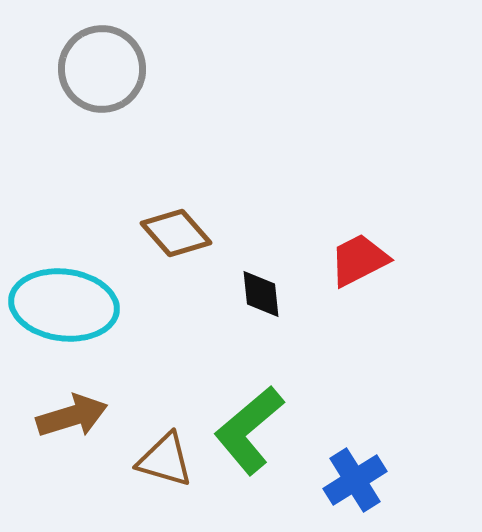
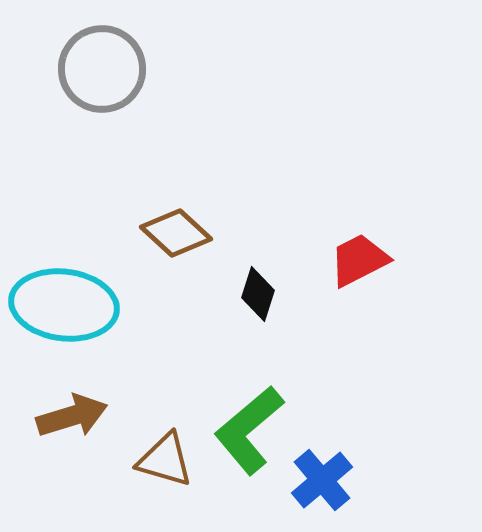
brown diamond: rotated 6 degrees counterclockwise
black diamond: moved 3 px left; rotated 24 degrees clockwise
blue cross: moved 33 px left; rotated 8 degrees counterclockwise
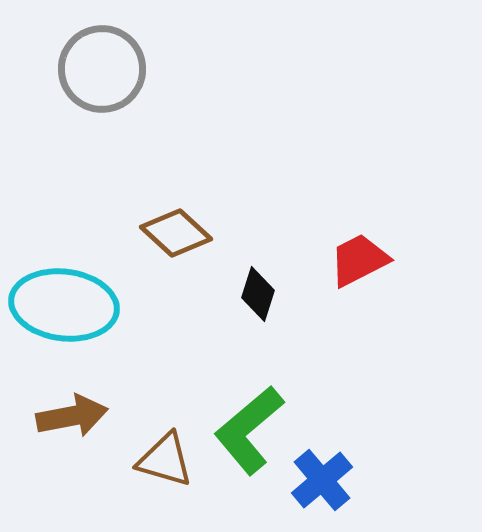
brown arrow: rotated 6 degrees clockwise
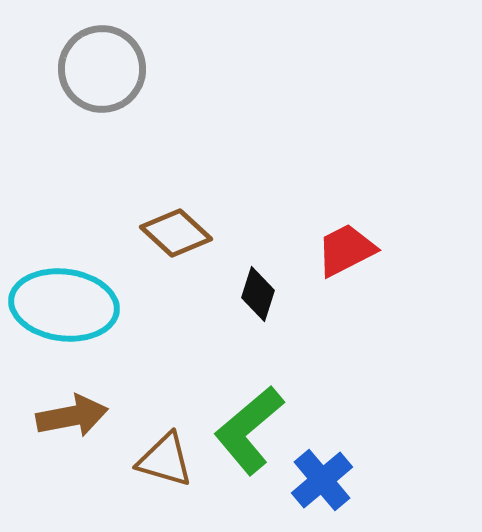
red trapezoid: moved 13 px left, 10 px up
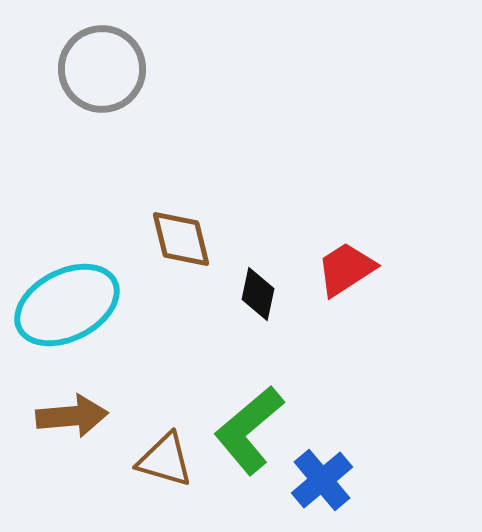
brown diamond: moved 5 px right, 6 px down; rotated 34 degrees clockwise
red trapezoid: moved 19 px down; rotated 6 degrees counterclockwise
black diamond: rotated 6 degrees counterclockwise
cyan ellipse: moved 3 px right; rotated 34 degrees counterclockwise
brown arrow: rotated 6 degrees clockwise
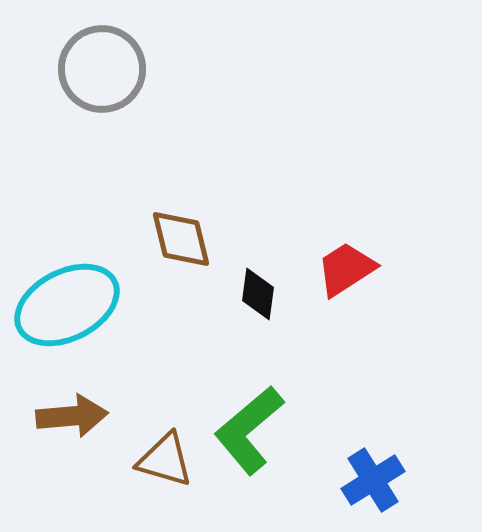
black diamond: rotated 4 degrees counterclockwise
blue cross: moved 51 px right; rotated 8 degrees clockwise
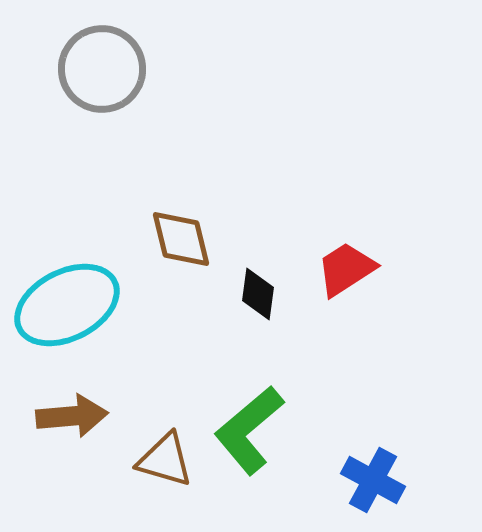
blue cross: rotated 30 degrees counterclockwise
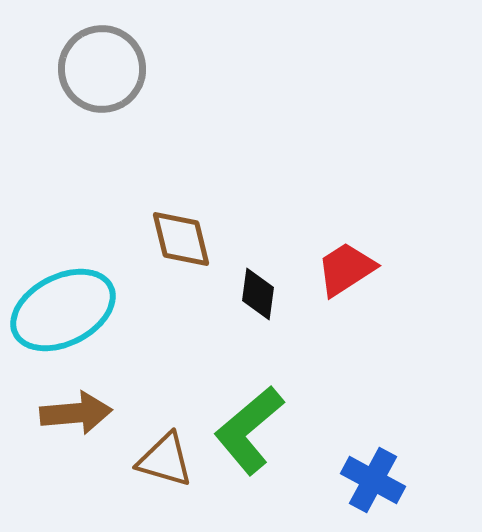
cyan ellipse: moved 4 px left, 5 px down
brown arrow: moved 4 px right, 3 px up
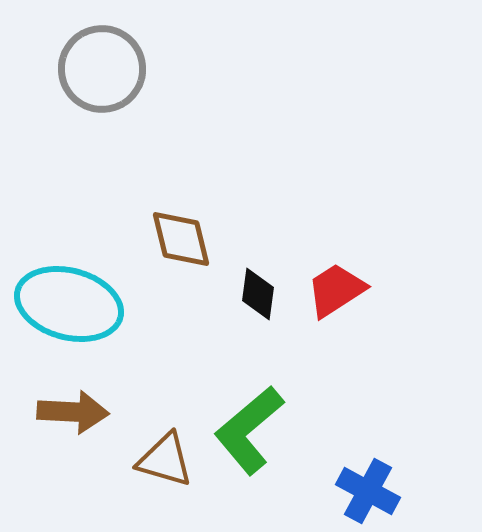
red trapezoid: moved 10 px left, 21 px down
cyan ellipse: moved 6 px right, 6 px up; rotated 42 degrees clockwise
brown arrow: moved 3 px left, 1 px up; rotated 8 degrees clockwise
blue cross: moved 5 px left, 11 px down
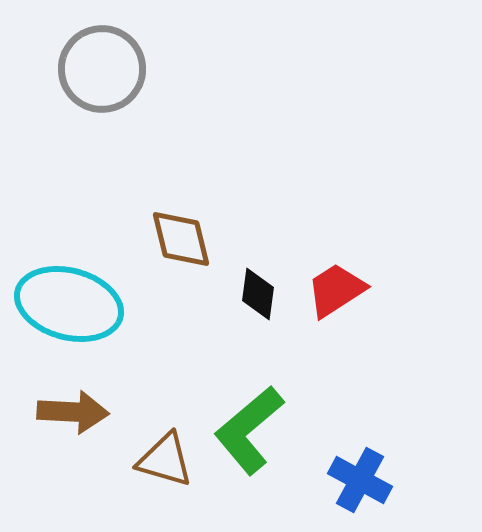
blue cross: moved 8 px left, 11 px up
